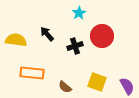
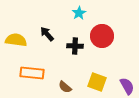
black cross: rotated 21 degrees clockwise
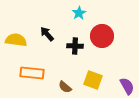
yellow square: moved 4 px left, 2 px up
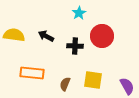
black arrow: moved 1 px left, 2 px down; rotated 21 degrees counterclockwise
yellow semicircle: moved 2 px left, 5 px up
yellow square: rotated 12 degrees counterclockwise
brown semicircle: moved 3 px up; rotated 72 degrees clockwise
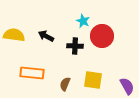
cyan star: moved 4 px right, 8 px down; rotated 16 degrees counterclockwise
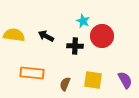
purple semicircle: moved 2 px left, 6 px up
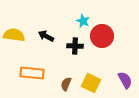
yellow square: moved 2 px left, 3 px down; rotated 18 degrees clockwise
brown semicircle: moved 1 px right
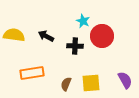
orange rectangle: rotated 15 degrees counterclockwise
yellow square: rotated 30 degrees counterclockwise
